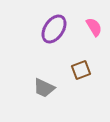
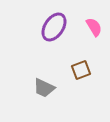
purple ellipse: moved 2 px up
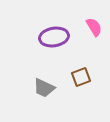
purple ellipse: moved 10 px down; rotated 48 degrees clockwise
brown square: moved 7 px down
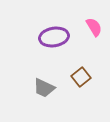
brown square: rotated 18 degrees counterclockwise
